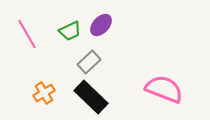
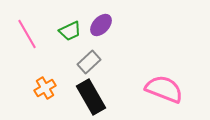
orange cross: moved 1 px right, 5 px up
black rectangle: rotated 16 degrees clockwise
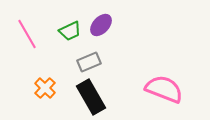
gray rectangle: rotated 20 degrees clockwise
orange cross: rotated 15 degrees counterclockwise
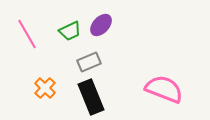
black rectangle: rotated 8 degrees clockwise
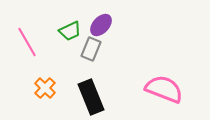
pink line: moved 8 px down
gray rectangle: moved 2 px right, 13 px up; rotated 45 degrees counterclockwise
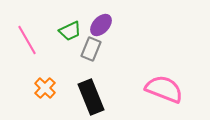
pink line: moved 2 px up
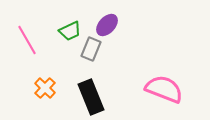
purple ellipse: moved 6 px right
